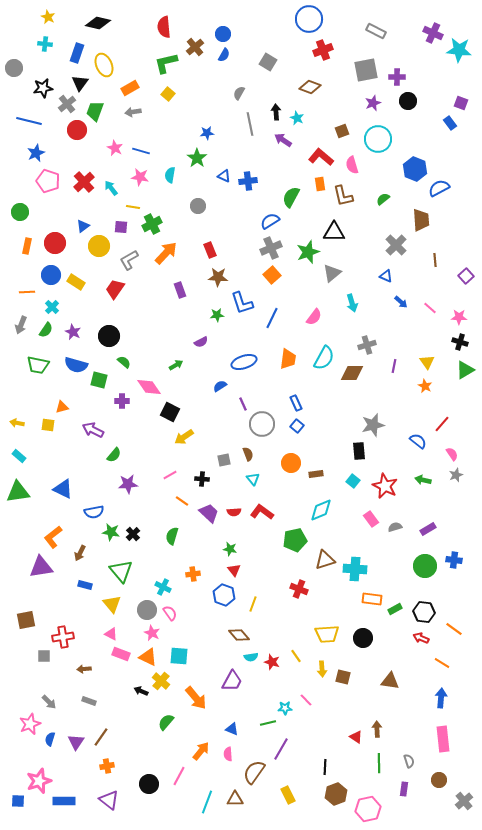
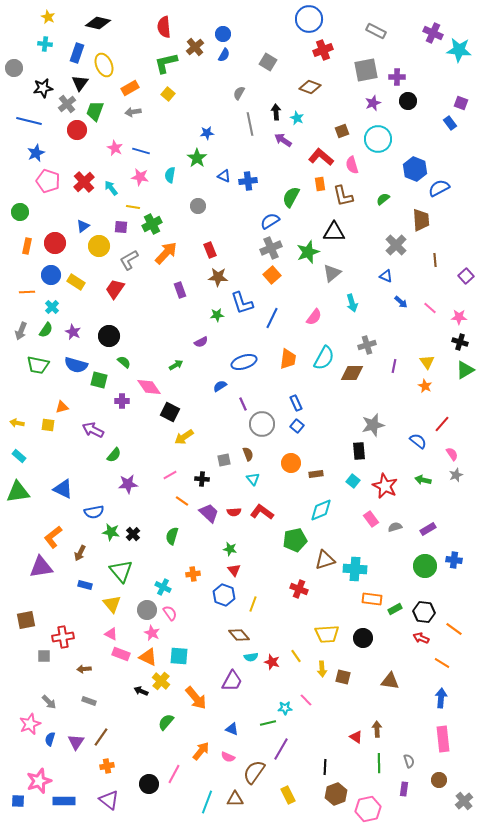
gray arrow at (21, 325): moved 6 px down
pink semicircle at (228, 754): moved 3 px down; rotated 64 degrees counterclockwise
pink line at (179, 776): moved 5 px left, 2 px up
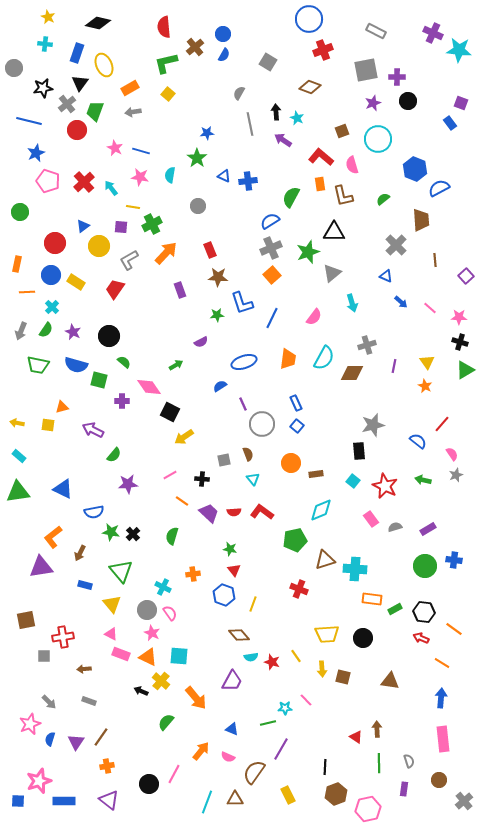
orange rectangle at (27, 246): moved 10 px left, 18 px down
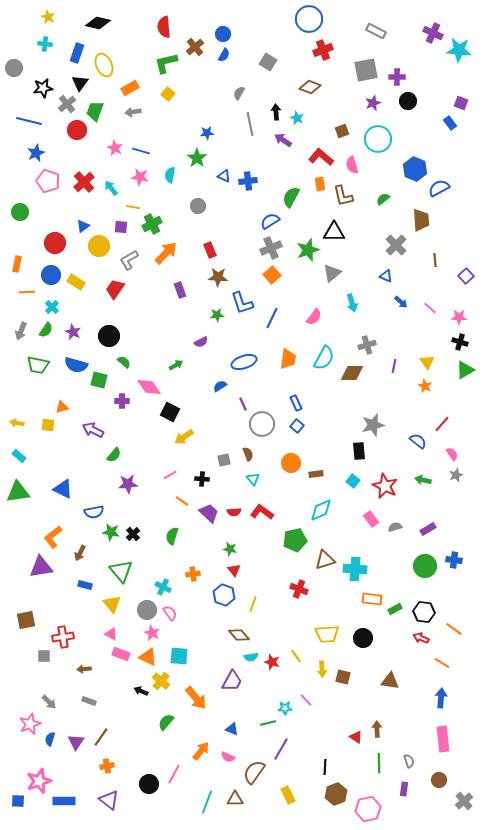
green star at (308, 252): moved 2 px up
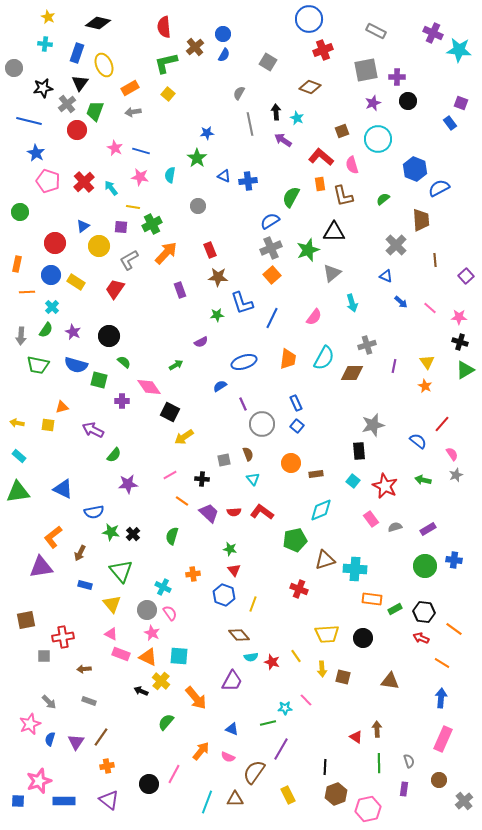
blue star at (36, 153): rotated 18 degrees counterclockwise
gray arrow at (21, 331): moved 5 px down; rotated 18 degrees counterclockwise
pink rectangle at (443, 739): rotated 30 degrees clockwise
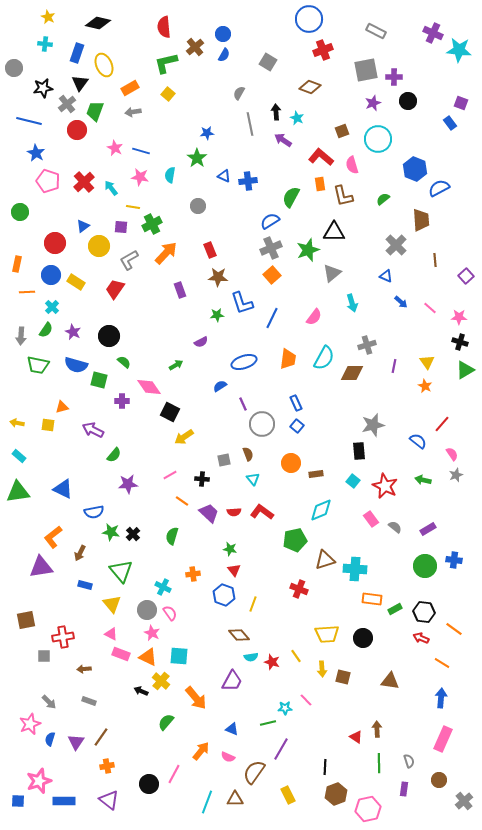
purple cross at (397, 77): moved 3 px left
gray semicircle at (395, 527): rotated 56 degrees clockwise
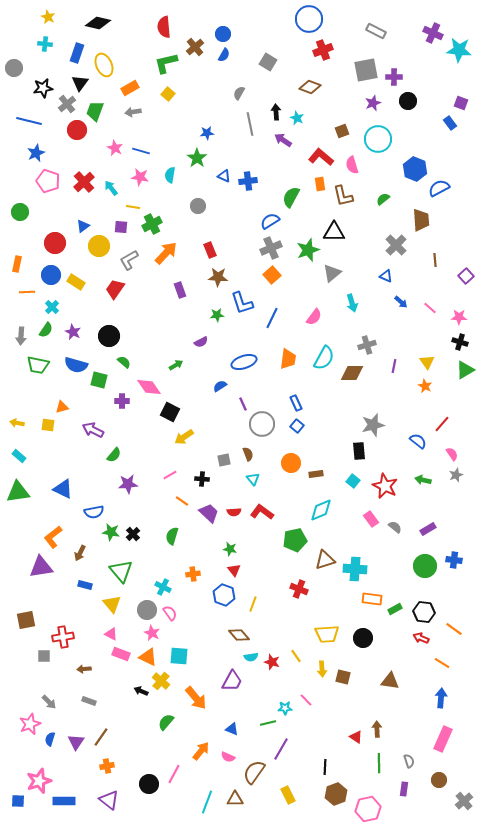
blue star at (36, 153): rotated 18 degrees clockwise
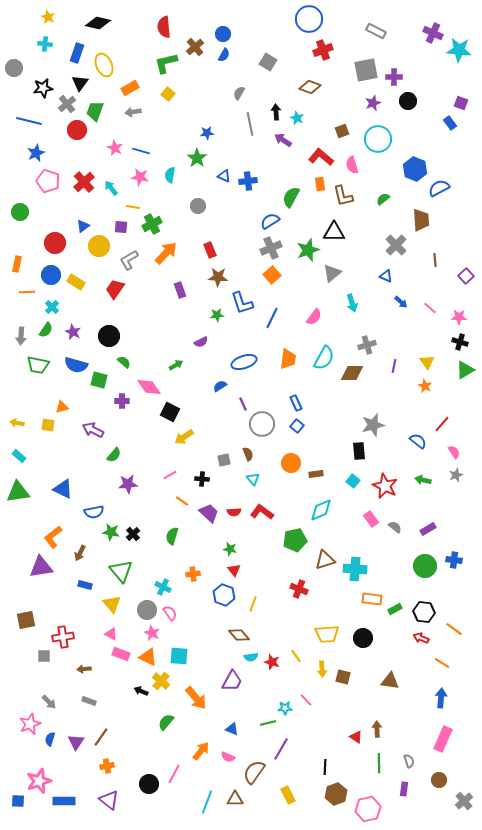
pink semicircle at (452, 454): moved 2 px right, 2 px up
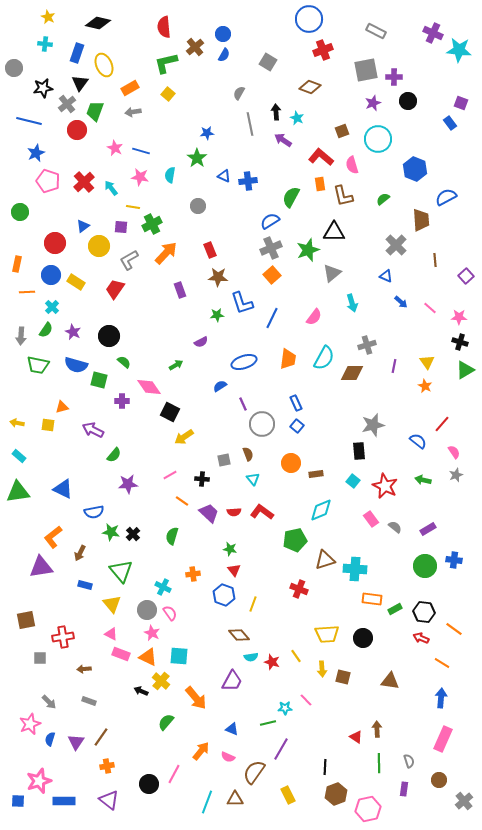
blue semicircle at (439, 188): moved 7 px right, 9 px down
gray square at (44, 656): moved 4 px left, 2 px down
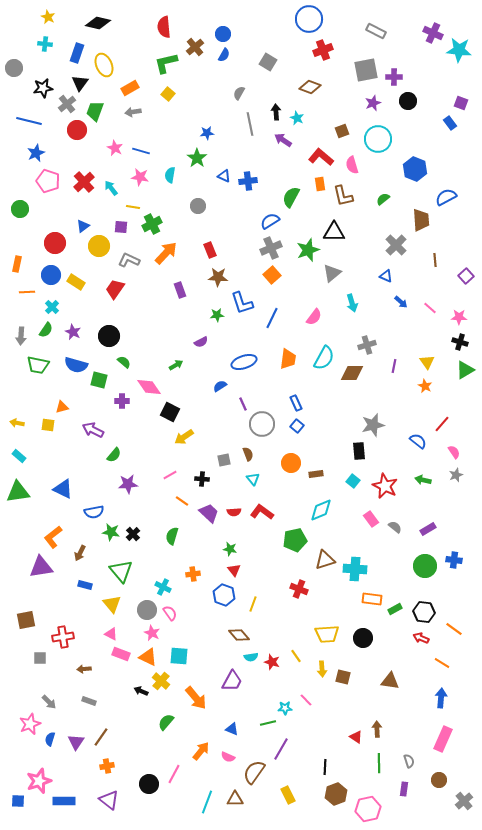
green circle at (20, 212): moved 3 px up
gray L-shape at (129, 260): rotated 55 degrees clockwise
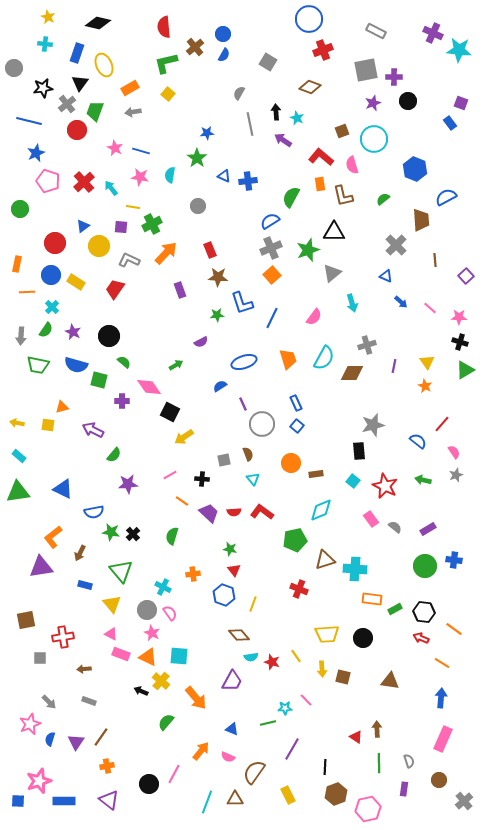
cyan circle at (378, 139): moved 4 px left
orange trapezoid at (288, 359): rotated 25 degrees counterclockwise
purple line at (281, 749): moved 11 px right
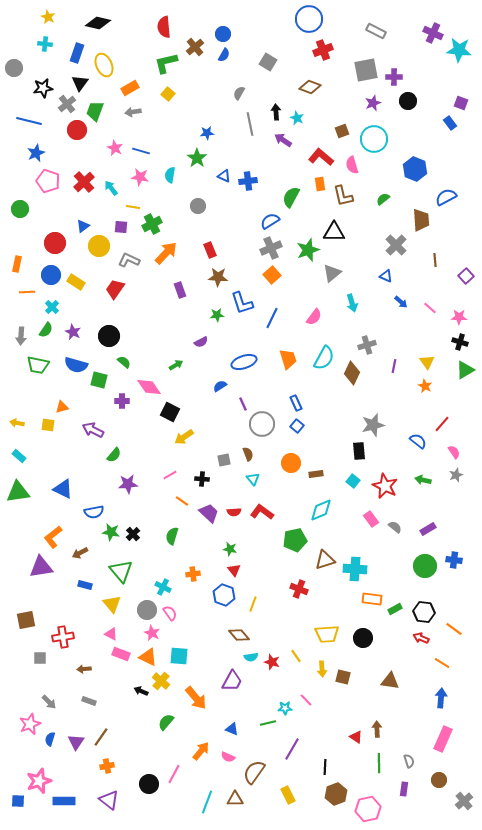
brown diamond at (352, 373): rotated 65 degrees counterclockwise
brown arrow at (80, 553): rotated 35 degrees clockwise
